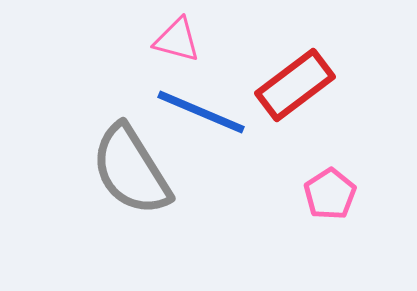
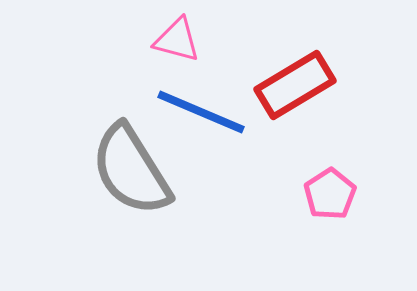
red rectangle: rotated 6 degrees clockwise
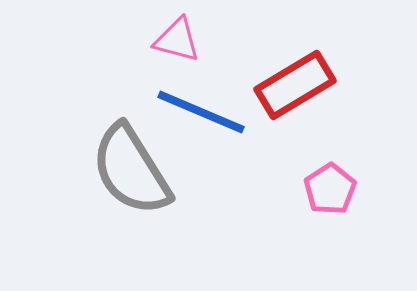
pink pentagon: moved 5 px up
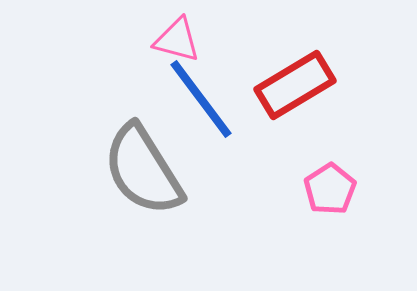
blue line: moved 13 px up; rotated 30 degrees clockwise
gray semicircle: moved 12 px right
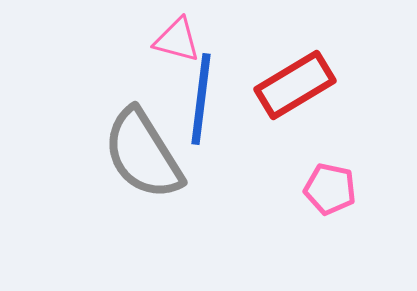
blue line: rotated 44 degrees clockwise
gray semicircle: moved 16 px up
pink pentagon: rotated 27 degrees counterclockwise
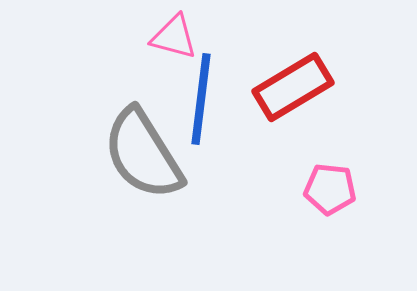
pink triangle: moved 3 px left, 3 px up
red rectangle: moved 2 px left, 2 px down
pink pentagon: rotated 6 degrees counterclockwise
